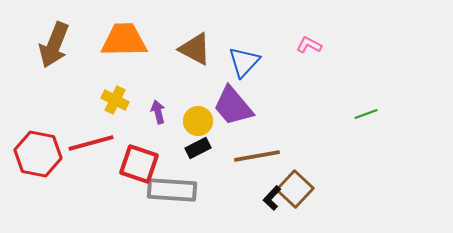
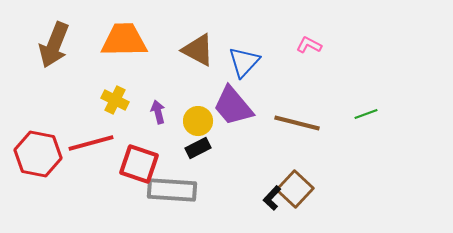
brown triangle: moved 3 px right, 1 px down
brown line: moved 40 px right, 33 px up; rotated 24 degrees clockwise
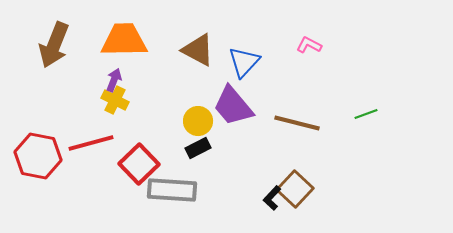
purple arrow: moved 44 px left, 32 px up; rotated 35 degrees clockwise
red hexagon: moved 2 px down
red square: rotated 27 degrees clockwise
